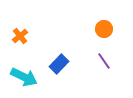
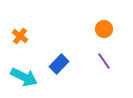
orange cross: rotated 14 degrees counterclockwise
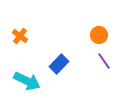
orange circle: moved 5 px left, 6 px down
cyan arrow: moved 3 px right, 4 px down
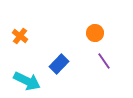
orange circle: moved 4 px left, 2 px up
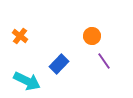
orange circle: moved 3 px left, 3 px down
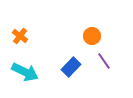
blue rectangle: moved 12 px right, 3 px down
cyan arrow: moved 2 px left, 9 px up
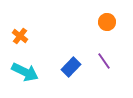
orange circle: moved 15 px right, 14 px up
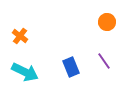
blue rectangle: rotated 66 degrees counterclockwise
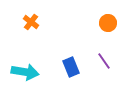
orange circle: moved 1 px right, 1 px down
orange cross: moved 11 px right, 14 px up
cyan arrow: rotated 16 degrees counterclockwise
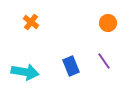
blue rectangle: moved 1 px up
